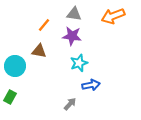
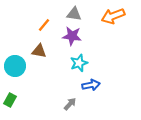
green rectangle: moved 3 px down
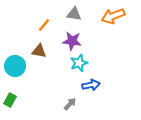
purple star: moved 5 px down
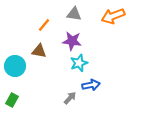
green rectangle: moved 2 px right
gray arrow: moved 6 px up
